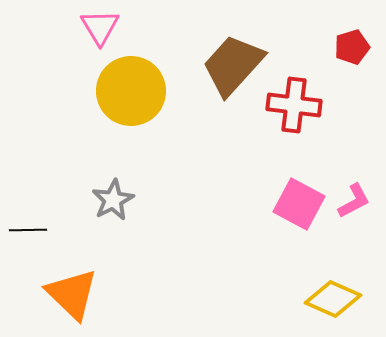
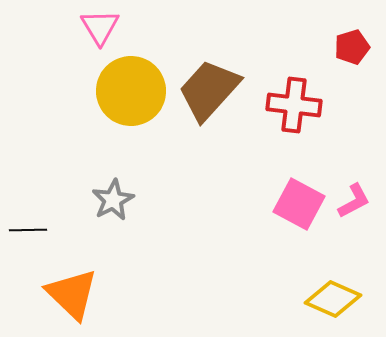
brown trapezoid: moved 24 px left, 25 px down
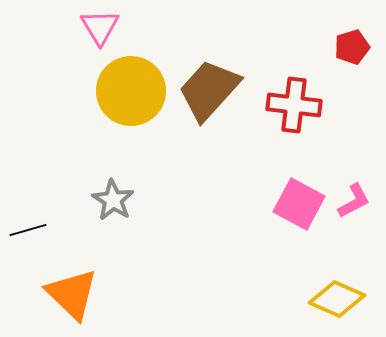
gray star: rotated 12 degrees counterclockwise
black line: rotated 15 degrees counterclockwise
yellow diamond: moved 4 px right
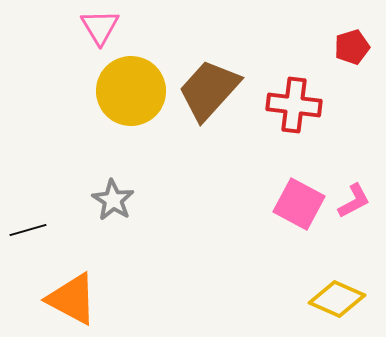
orange triangle: moved 5 px down; rotated 16 degrees counterclockwise
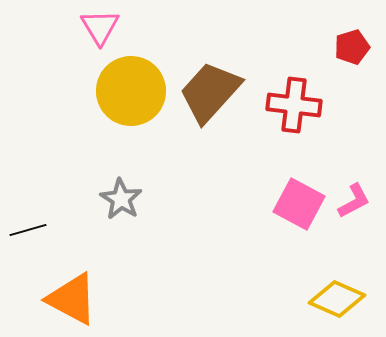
brown trapezoid: moved 1 px right, 2 px down
gray star: moved 8 px right, 1 px up
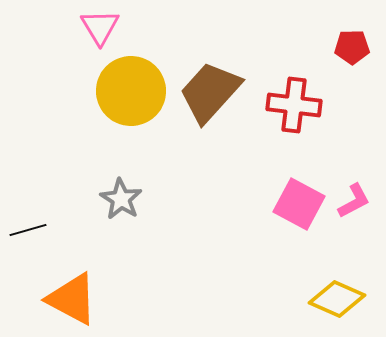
red pentagon: rotated 16 degrees clockwise
